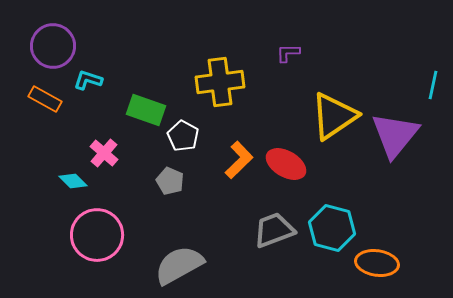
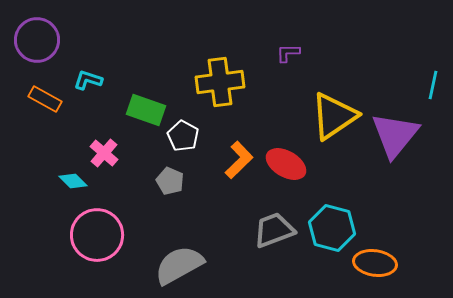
purple circle: moved 16 px left, 6 px up
orange ellipse: moved 2 px left
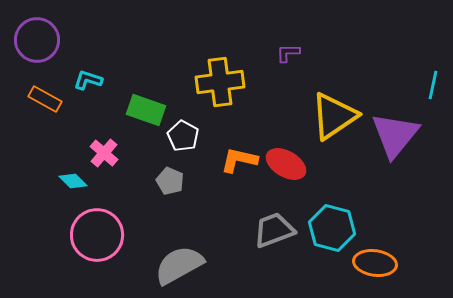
orange L-shape: rotated 123 degrees counterclockwise
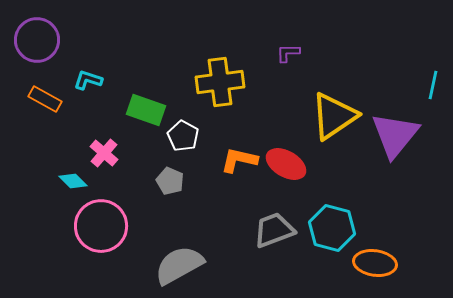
pink circle: moved 4 px right, 9 px up
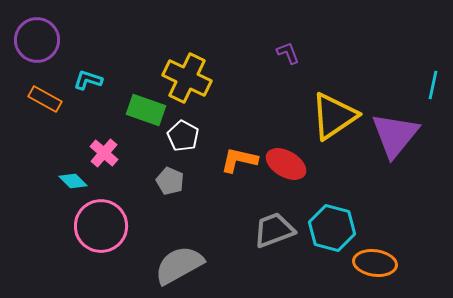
purple L-shape: rotated 70 degrees clockwise
yellow cross: moved 33 px left, 4 px up; rotated 33 degrees clockwise
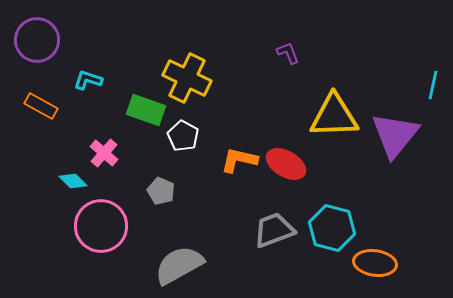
orange rectangle: moved 4 px left, 7 px down
yellow triangle: rotated 32 degrees clockwise
gray pentagon: moved 9 px left, 10 px down
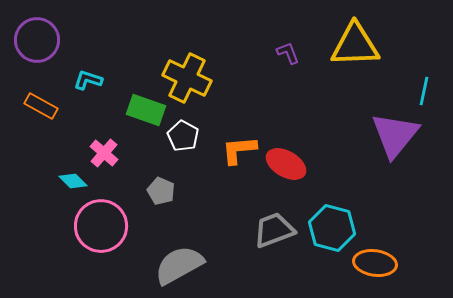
cyan line: moved 9 px left, 6 px down
yellow triangle: moved 21 px right, 71 px up
orange L-shape: moved 10 px up; rotated 18 degrees counterclockwise
